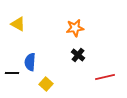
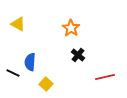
orange star: moved 4 px left; rotated 30 degrees counterclockwise
black line: moved 1 px right; rotated 24 degrees clockwise
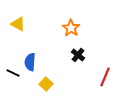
red line: rotated 54 degrees counterclockwise
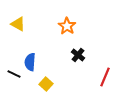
orange star: moved 4 px left, 2 px up
black line: moved 1 px right, 1 px down
